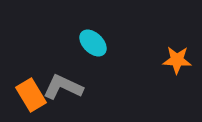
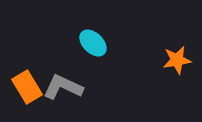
orange star: rotated 12 degrees counterclockwise
orange rectangle: moved 4 px left, 8 px up
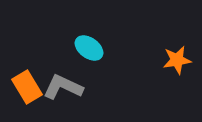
cyan ellipse: moved 4 px left, 5 px down; rotated 8 degrees counterclockwise
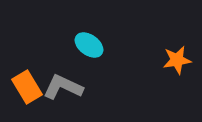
cyan ellipse: moved 3 px up
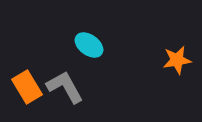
gray L-shape: moved 2 px right; rotated 36 degrees clockwise
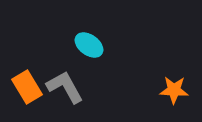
orange star: moved 3 px left, 30 px down; rotated 12 degrees clockwise
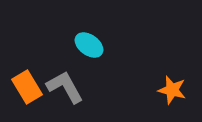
orange star: moved 2 px left; rotated 12 degrees clockwise
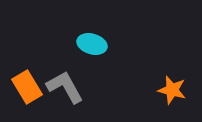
cyan ellipse: moved 3 px right, 1 px up; rotated 20 degrees counterclockwise
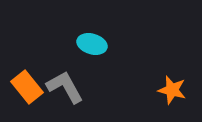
orange rectangle: rotated 8 degrees counterclockwise
